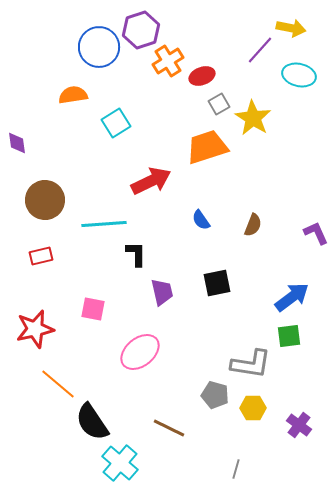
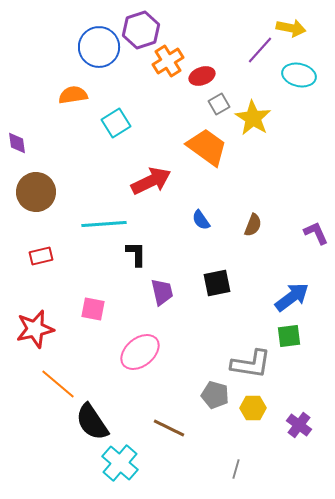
orange trapezoid: rotated 54 degrees clockwise
brown circle: moved 9 px left, 8 px up
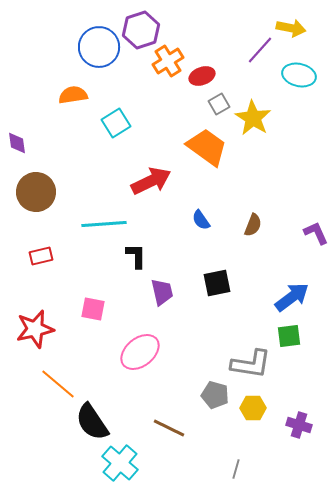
black L-shape: moved 2 px down
purple cross: rotated 20 degrees counterclockwise
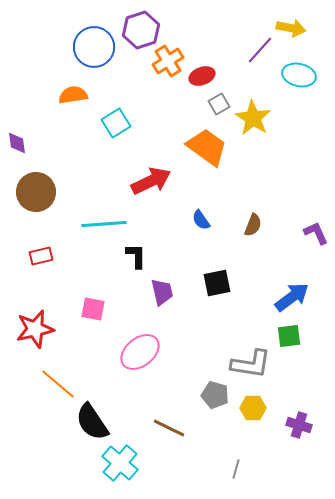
blue circle: moved 5 px left
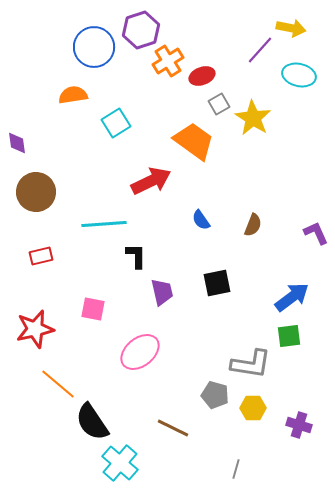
orange trapezoid: moved 13 px left, 6 px up
brown line: moved 4 px right
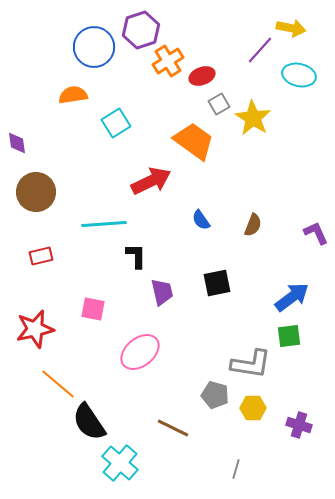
black semicircle: moved 3 px left
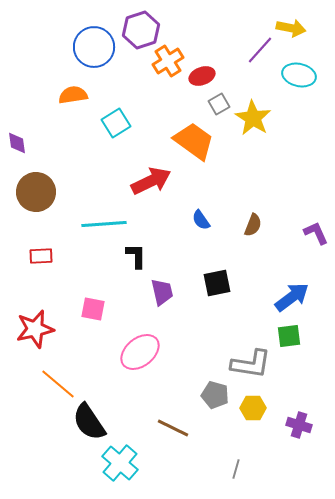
red rectangle: rotated 10 degrees clockwise
